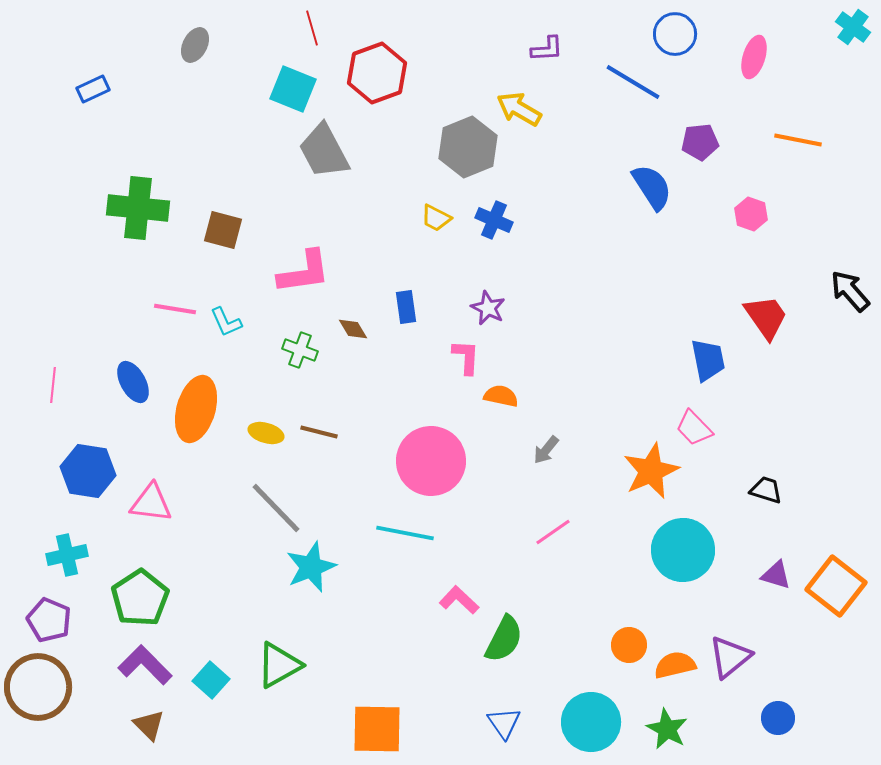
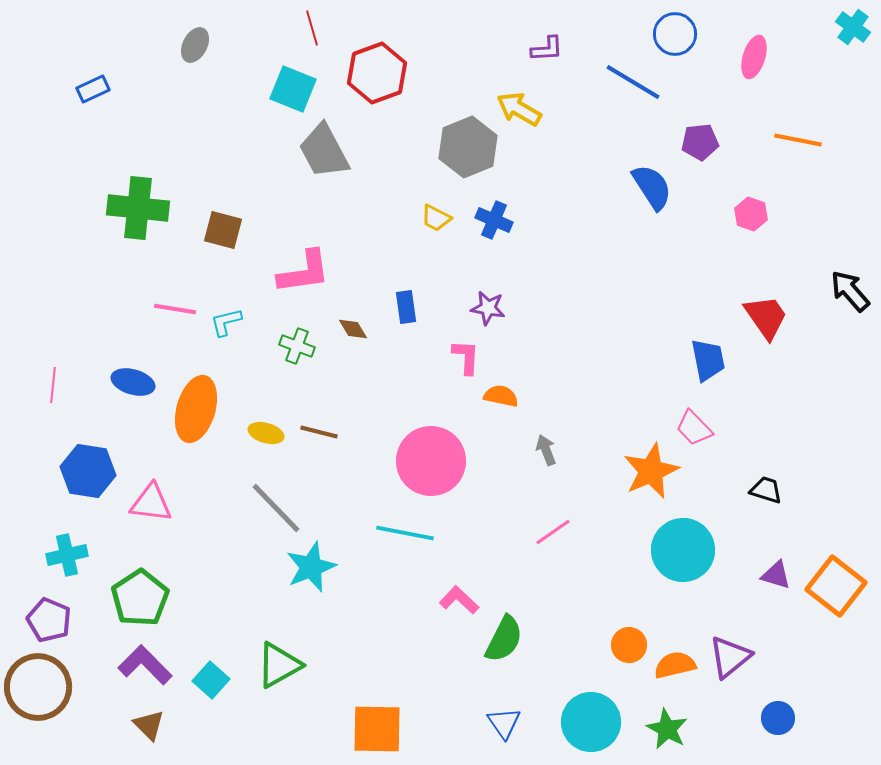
purple star at (488, 308): rotated 16 degrees counterclockwise
cyan L-shape at (226, 322): rotated 100 degrees clockwise
green cross at (300, 350): moved 3 px left, 4 px up
blue ellipse at (133, 382): rotated 45 degrees counterclockwise
gray arrow at (546, 450): rotated 120 degrees clockwise
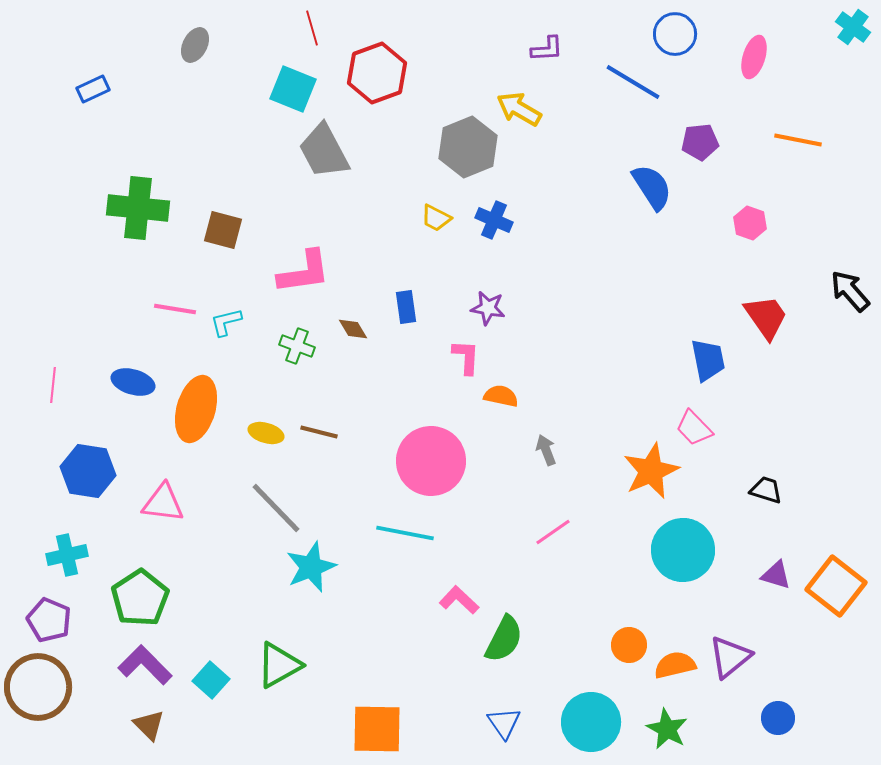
pink hexagon at (751, 214): moved 1 px left, 9 px down
pink triangle at (151, 503): moved 12 px right
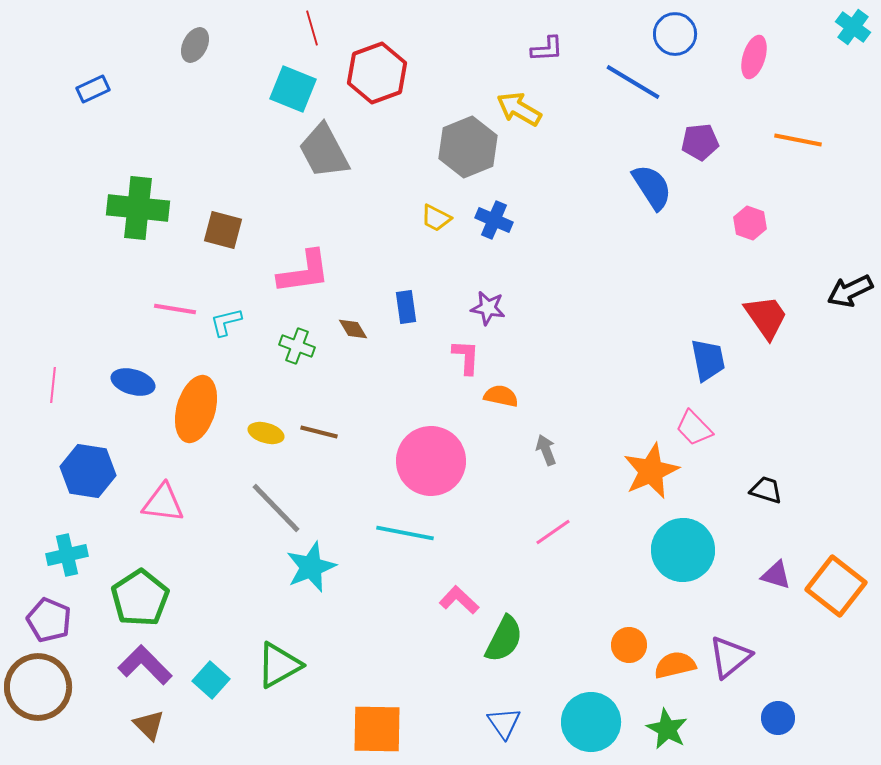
black arrow at (850, 291): rotated 75 degrees counterclockwise
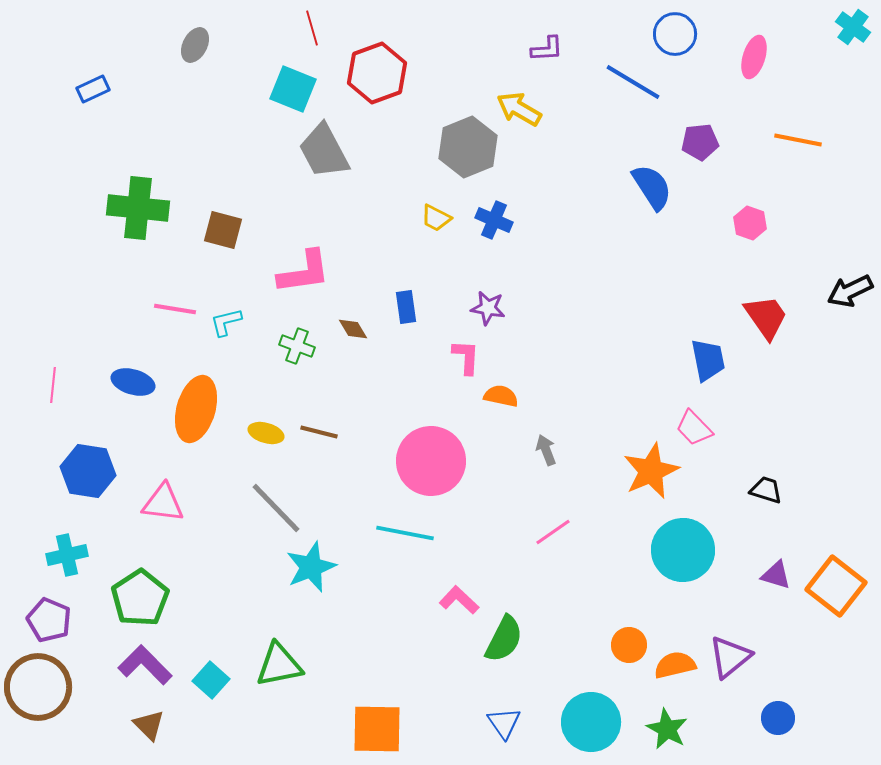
green triangle at (279, 665): rotated 18 degrees clockwise
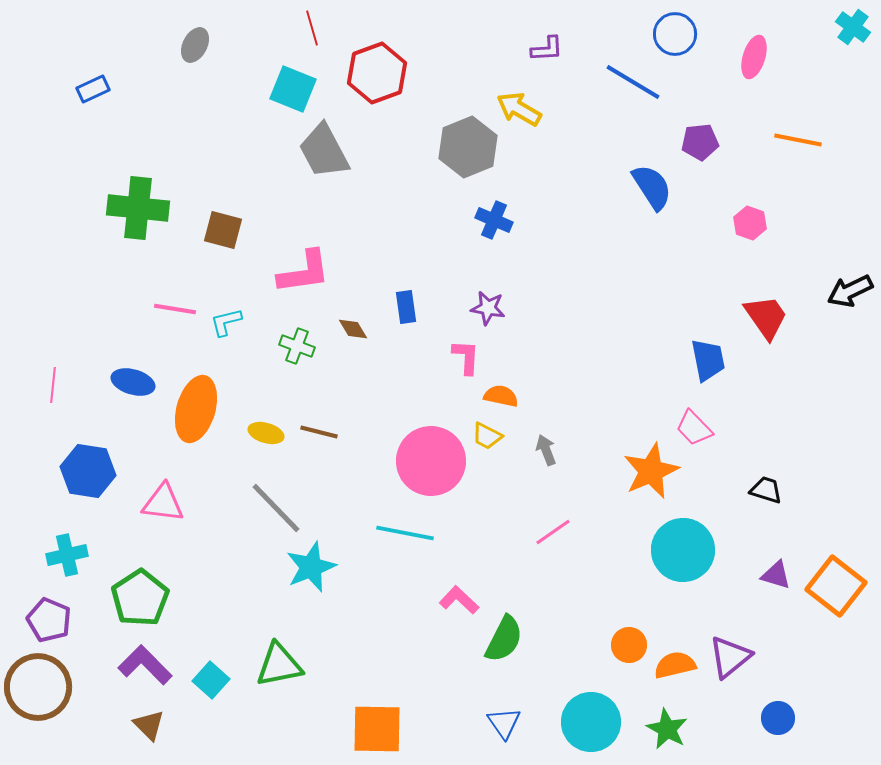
yellow trapezoid at (436, 218): moved 51 px right, 218 px down
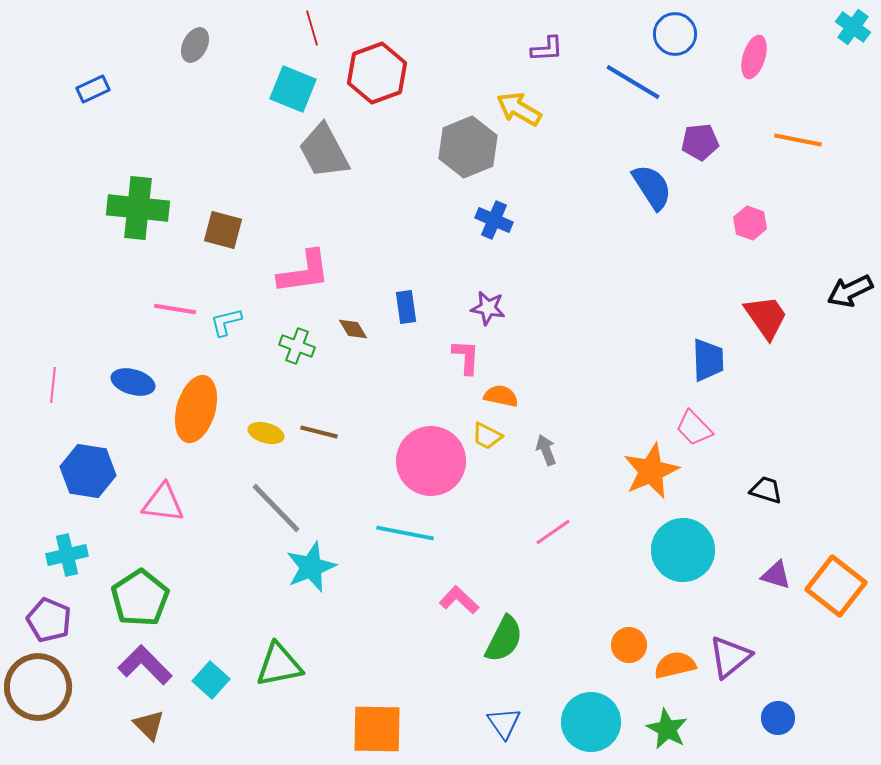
blue trapezoid at (708, 360): rotated 9 degrees clockwise
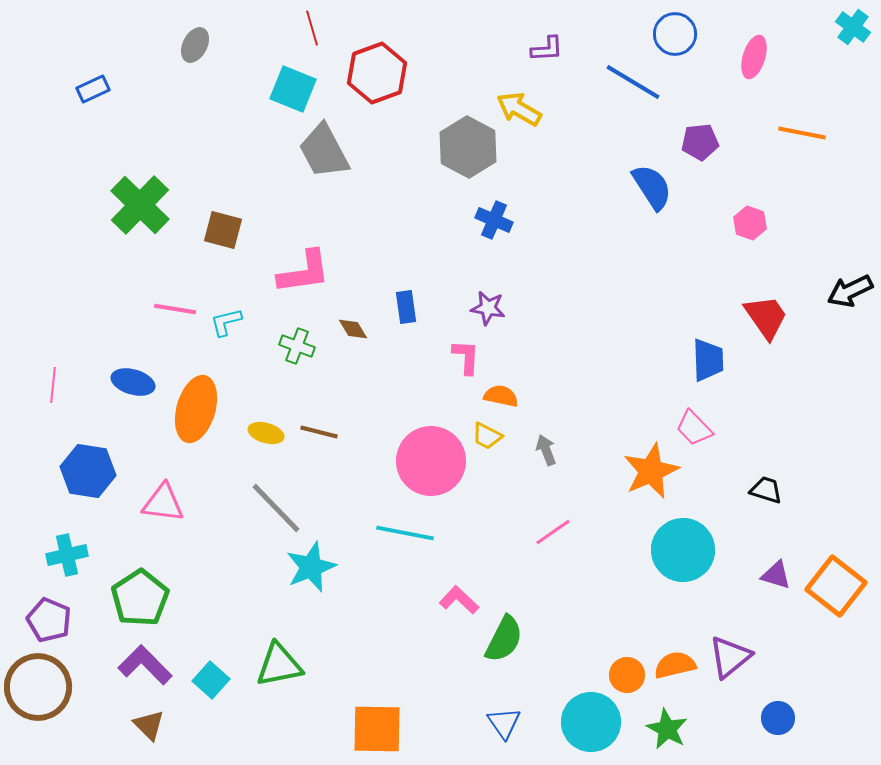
orange line at (798, 140): moved 4 px right, 7 px up
gray hexagon at (468, 147): rotated 10 degrees counterclockwise
green cross at (138, 208): moved 2 px right, 3 px up; rotated 38 degrees clockwise
orange circle at (629, 645): moved 2 px left, 30 px down
